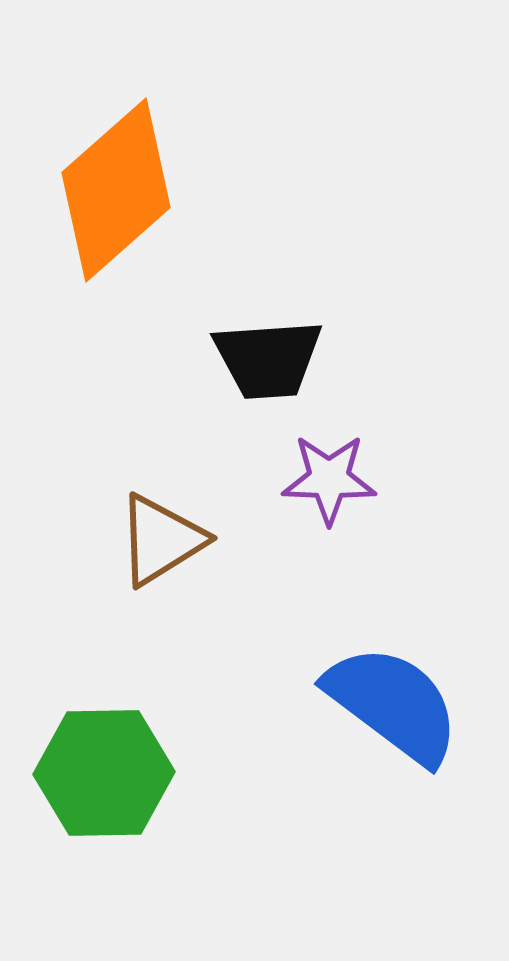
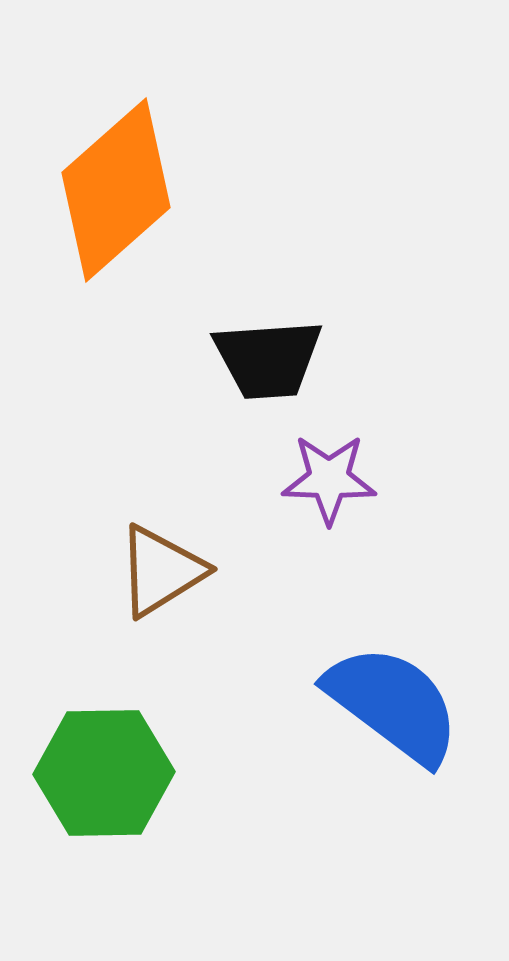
brown triangle: moved 31 px down
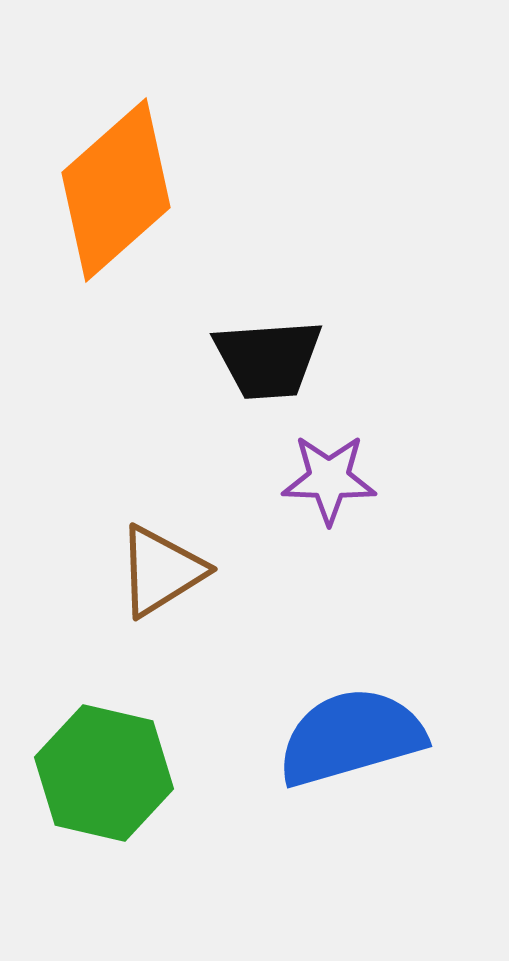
blue semicircle: moved 42 px left, 33 px down; rotated 53 degrees counterclockwise
green hexagon: rotated 14 degrees clockwise
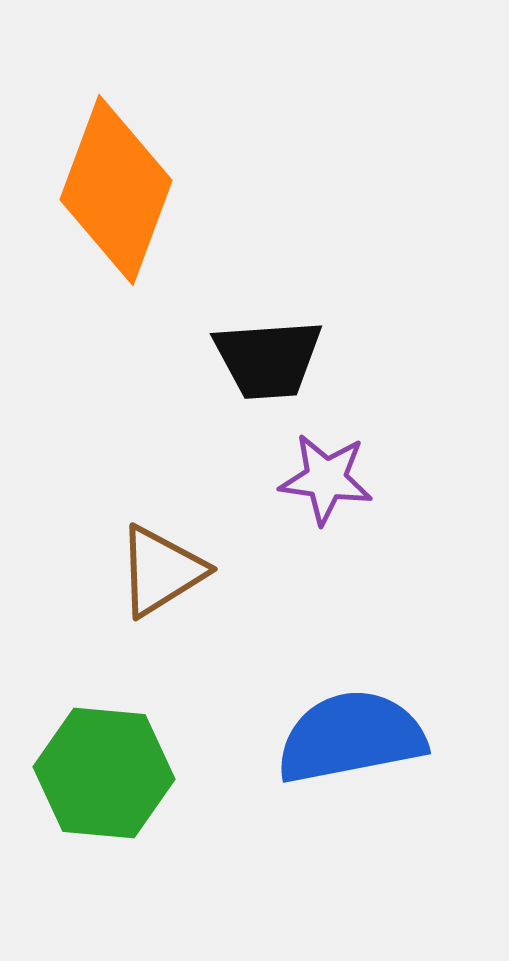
orange diamond: rotated 28 degrees counterclockwise
purple star: moved 3 px left; rotated 6 degrees clockwise
blue semicircle: rotated 5 degrees clockwise
green hexagon: rotated 8 degrees counterclockwise
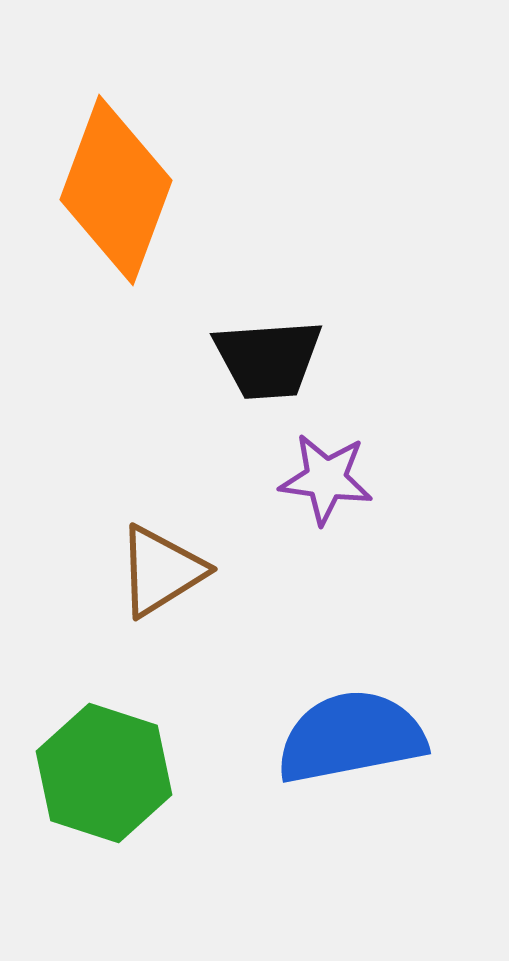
green hexagon: rotated 13 degrees clockwise
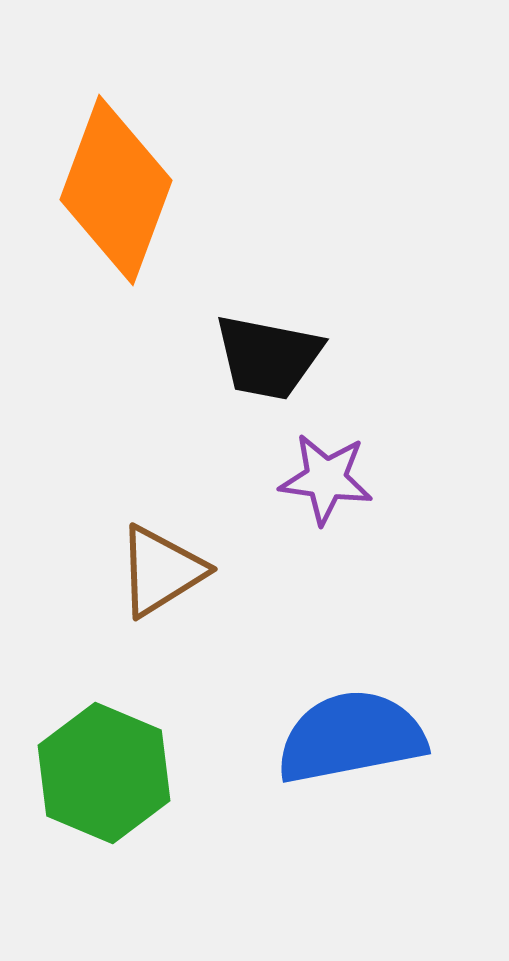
black trapezoid: moved 2 px up; rotated 15 degrees clockwise
green hexagon: rotated 5 degrees clockwise
